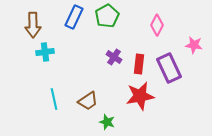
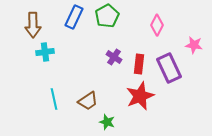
red star: rotated 12 degrees counterclockwise
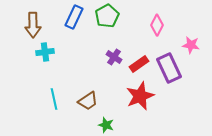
pink star: moved 3 px left
red rectangle: rotated 48 degrees clockwise
green star: moved 1 px left, 3 px down
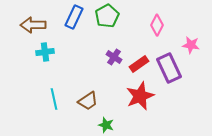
brown arrow: rotated 90 degrees clockwise
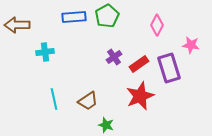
blue rectangle: rotated 60 degrees clockwise
brown arrow: moved 16 px left
purple cross: rotated 21 degrees clockwise
purple rectangle: rotated 8 degrees clockwise
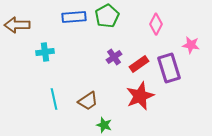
pink diamond: moved 1 px left, 1 px up
green star: moved 2 px left
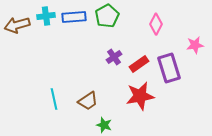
brown arrow: rotated 15 degrees counterclockwise
pink star: moved 4 px right; rotated 18 degrees counterclockwise
cyan cross: moved 1 px right, 36 px up
red star: rotated 12 degrees clockwise
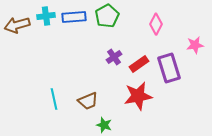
red star: moved 2 px left
brown trapezoid: rotated 10 degrees clockwise
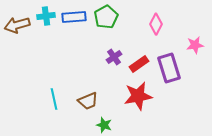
green pentagon: moved 1 px left, 1 px down
